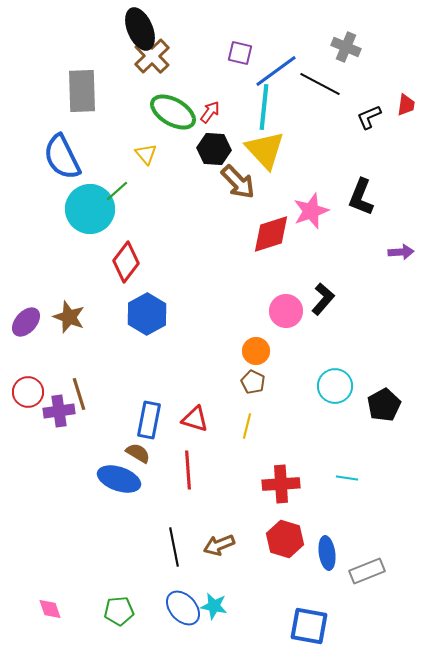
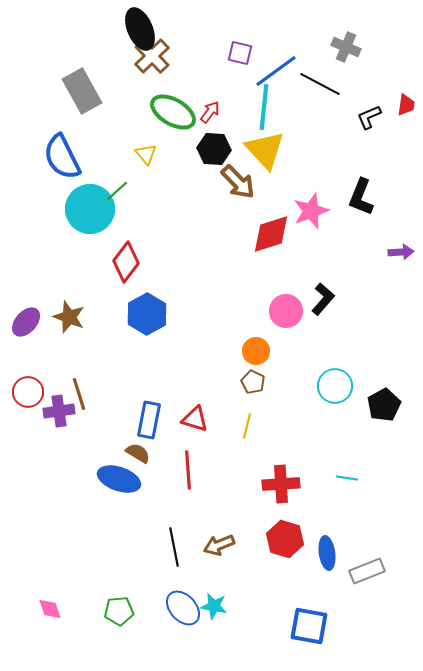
gray rectangle at (82, 91): rotated 27 degrees counterclockwise
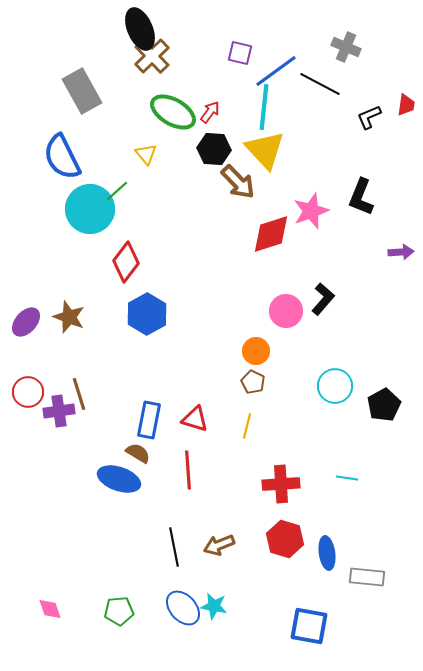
gray rectangle at (367, 571): moved 6 px down; rotated 28 degrees clockwise
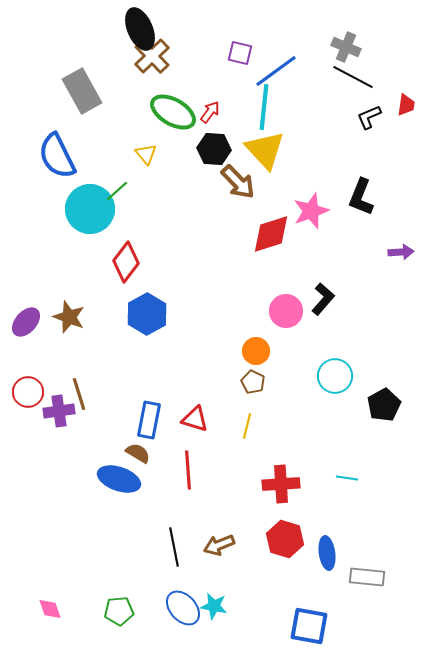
black line at (320, 84): moved 33 px right, 7 px up
blue semicircle at (62, 157): moved 5 px left, 1 px up
cyan circle at (335, 386): moved 10 px up
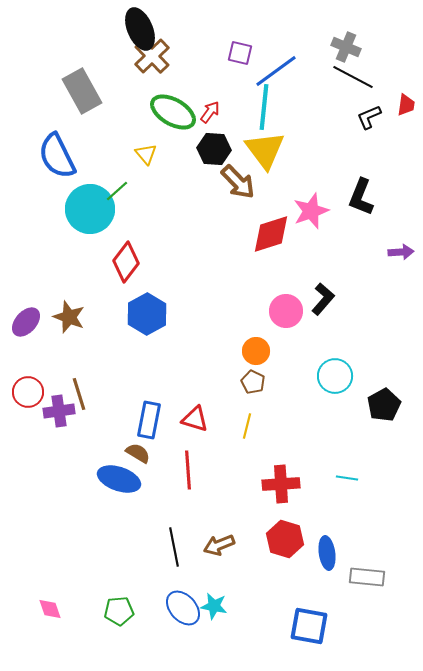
yellow triangle at (265, 150): rotated 6 degrees clockwise
